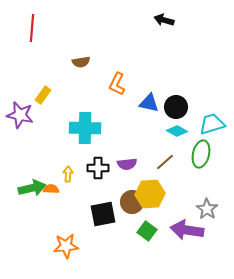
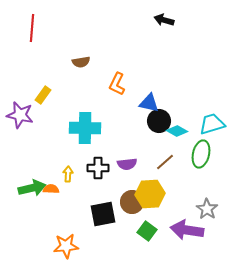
black circle: moved 17 px left, 14 px down
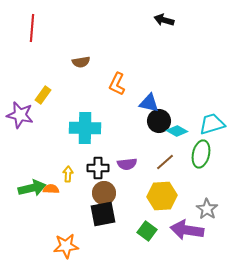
yellow hexagon: moved 12 px right, 2 px down
brown circle: moved 28 px left, 9 px up
